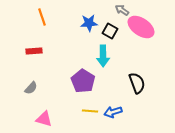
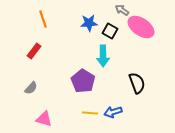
orange line: moved 1 px right, 2 px down
red rectangle: rotated 49 degrees counterclockwise
yellow line: moved 2 px down
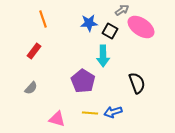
gray arrow: rotated 112 degrees clockwise
pink triangle: moved 13 px right
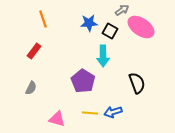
gray semicircle: rotated 16 degrees counterclockwise
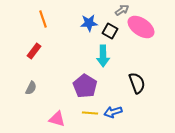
purple pentagon: moved 2 px right, 5 px down
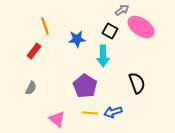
orange line: moved 2 px right, 7 px down
blue star: moved 12 px left, 16 px down
pink triangle: rotated 24 degrees clockwise
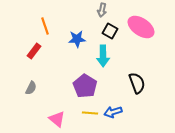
gray arrow: moved 20 px left; rotated 136 degrees clockwise
